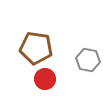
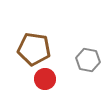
brown pentagon: moved 2 px left, 1 px down
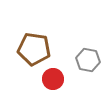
red circle: moved 8 px right
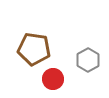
gray hexagon: rotated 20 degrees clockwise
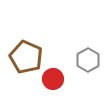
brown pentagon: moved 8 px left, 8 px down; rotated 16 degrees clockwise
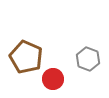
gray hexagon: moved 1 px up; rotated 10 degrees counterclockwise
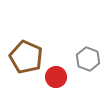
red circle: moved 3 px right, 2 px up
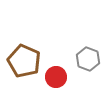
brown pentagon: moved 2 px left, 4 px down
